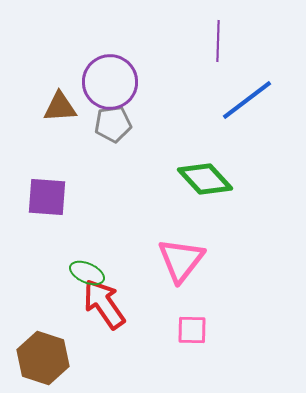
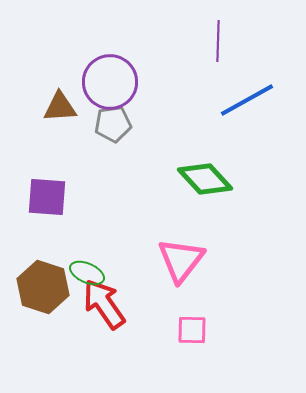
blue line: rotated 8 degrees clockwise
brown hexagon: moved 71 px up
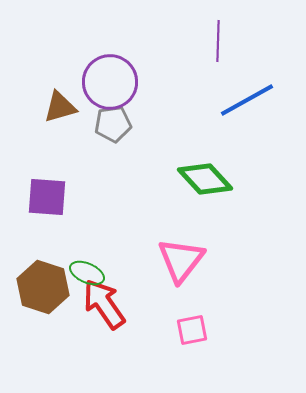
brown triangle: rotated 12 degrees counterclockwise
pink square: rotated 12 degrees counterclockwise
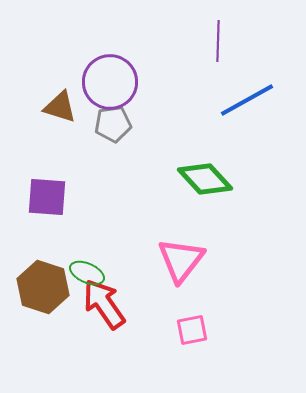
brown triangle: rotated 33 degrees clockwise
